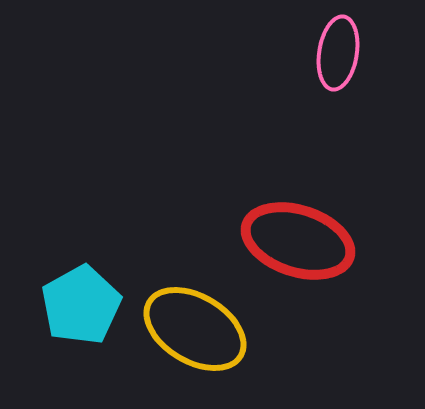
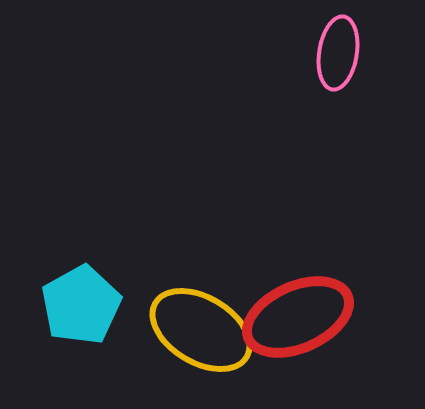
red ellipse: moved 76 px down; rotated 42 degrees counterclockwise
yellow ellipse: moved 6 px right, 1 px down
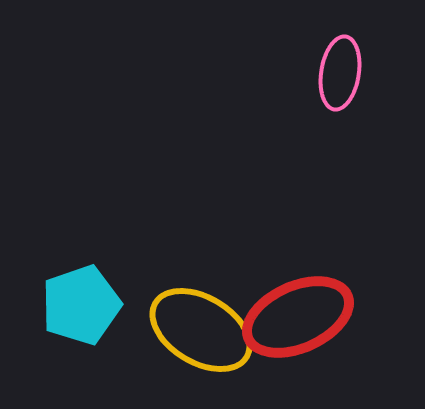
pink ellipse: moved 2 px right, 20 px down
cyan pentagon: rotated 10 degrees clockwise
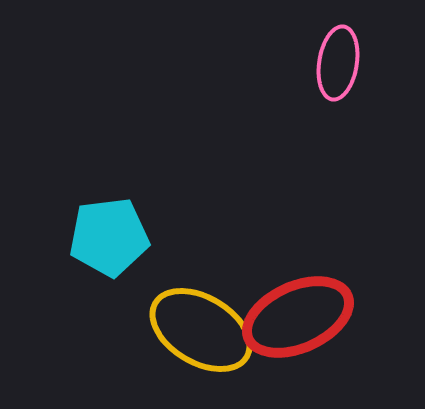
pink ellipse: moved 2 px left, 10 px up
cyan pentagon: moved 28 px right, 68 px up; rotated 12 degrees clockwise
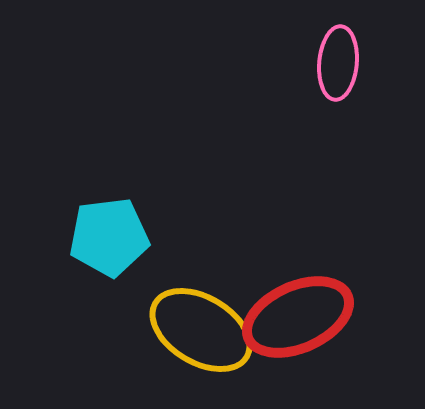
pink ellipse: rotated 4 degrees counterclockwise
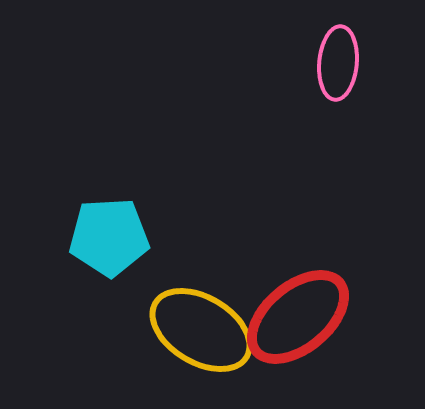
cyan pentagon: rotated 4 degrees clockwise
red ellipse: rotated 16 degrees counterclockwise
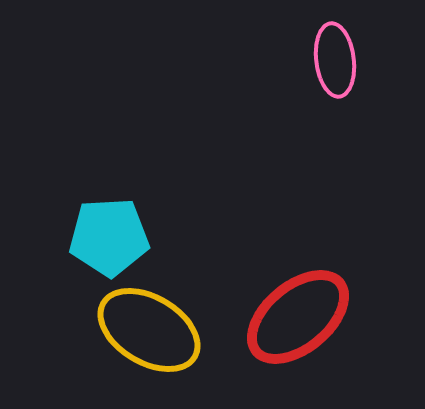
pink ellipse: moved 3 px left, 3 px up; rotated 12 degrees counterclockwise
yellow ellipse: moved 52 px left
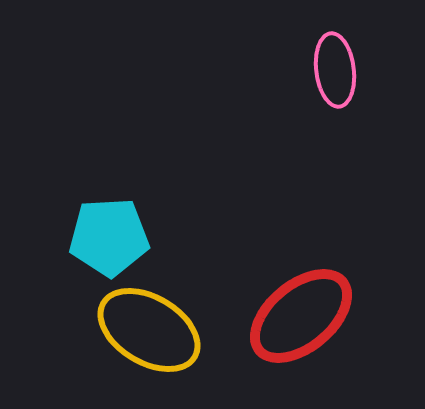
pink ellipse: moved 10 px down
red ellipse: moved 3 px right, 1 px up
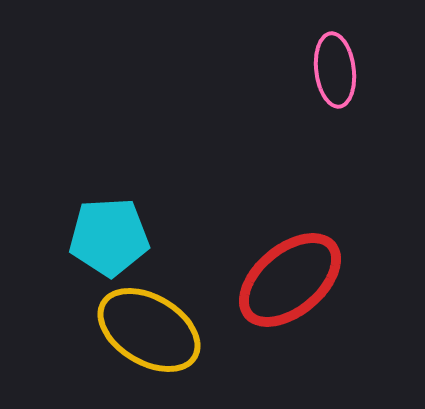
red ellipse: moved 11 px left, 36 px up
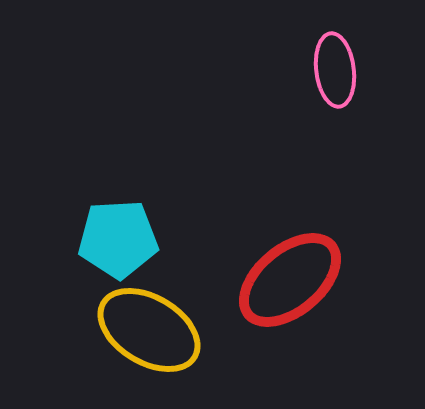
cyan pentagon: moved 9 px right, 2 px down
